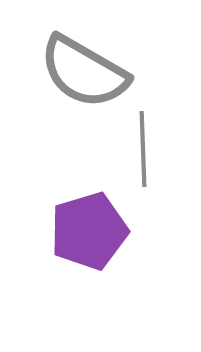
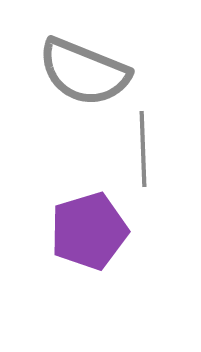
gray semicircle: rotated 8 degrees counterclockwise
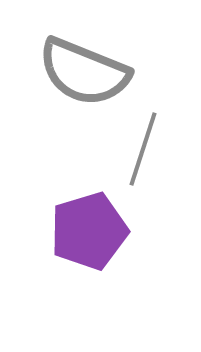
gray line: rotated 20 degrees clockwise
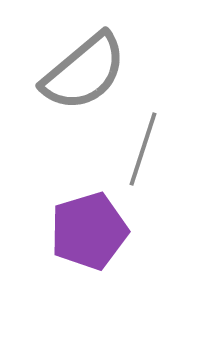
gray semicircle: rotated 62 degrees counterclockwise
